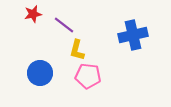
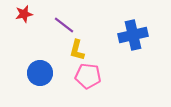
red star: moved 9 px left
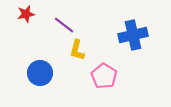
red star: moved 2 px right
pink pentagon: moved 16 px right; rotated 25 degrees clockwise
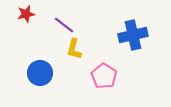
yellow L-shape: moved 3 px left, 1 px up
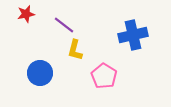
yellow L-shape: moved 1 px right, 1 px down
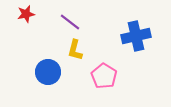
purple line: moved 6 px right, 3 px up
blue cross: moved 3 px right, 1 px down
blue circle: moved 8 px right, 1 px up
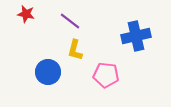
red star: rotated 24 degrees clockwise
purple line: moved 1 px up
pink pentagon: moved 2 px right, 1 px up; rotated 25 degrees counterclockwise
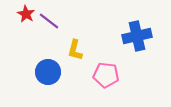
red star: rotated 18 degrees clockwise
purple line: moved 21 px left
blue cross: moved 1 px right
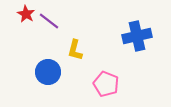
pink pentagon: moved 9 px down; rotated 15 degrees clockwise
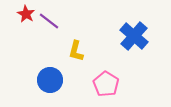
blue cross: moved 3 px left; rotated 36 degrees counterclockwise
yellow L-shape: moved 1 px right, 1 px down
blue circle: moved 2 px right, 8 px down
pink pentagon: rotated 10 degrees clockwise
